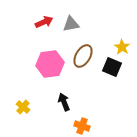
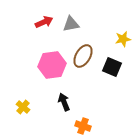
yellow star: moved 1 px right, 8 px up; rotated 28 degrees clockwise
pink hexagon: moved 2 px right, 1 px down
orange cross: moved 1 px right
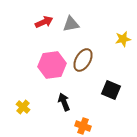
brown ellipse: moved 4 px down
black square: moved 1 px left, 23 px down
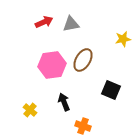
yellow cross: moved 7 px right, 3 px down
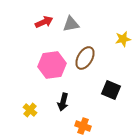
brown ellipse: moved 2 px right, 2 px up
black arrow: moved 1 px left; rotated 144 degrees counterclockwise
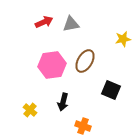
brown ellipse: moved 3 px down
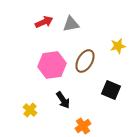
yellow star: moved 5 px left, 7 px down
black arrow: moved 2 px up; rotated 48 degrees counterclockwise
orange cross: rotated 35 degrees clockwise
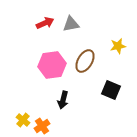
red arrow: moved 1 px right, 1 px down
black arrow: rotated 48 degrees clockwise
yellow cross: moved 7 px left, 10 px down
orange cross: moved 41 px left
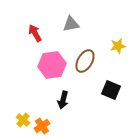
red arrow: moved 10 px left, 10 px down; rotated 96 degrees counterclockwise
